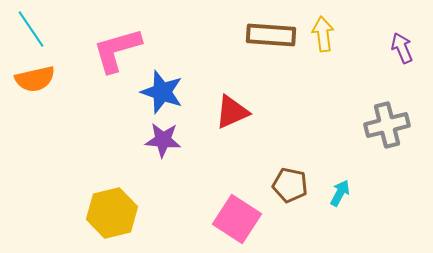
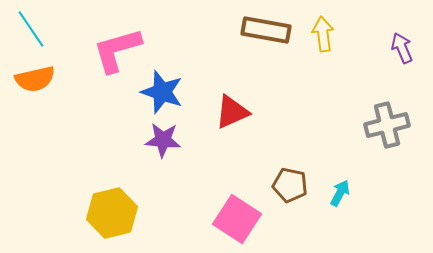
brown rectangle: moved 5 px left, 5 px up; rotated 6 degrees clockwise
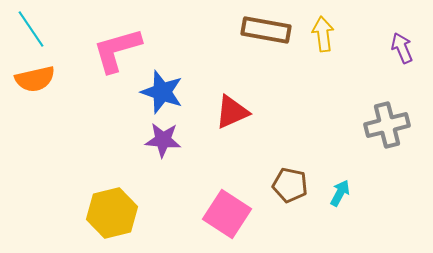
pink square: moved 10 px left, 5 px up
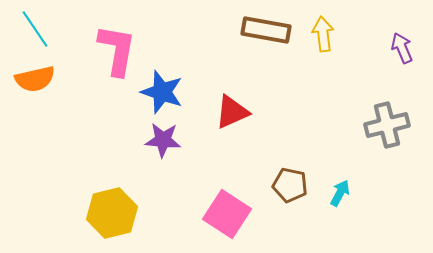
cyan line: moved 4 px right
pink L-shape: rotated 116 degrees clockwise
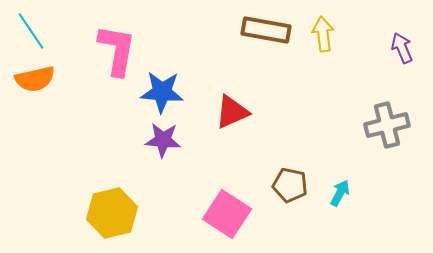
cyan line: moved 4 px left, 2 px down
blue star: rotated 15 degrees counterclockwise
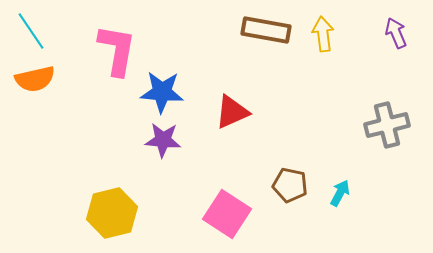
purple arrow: moved 6 px left, 15 px up
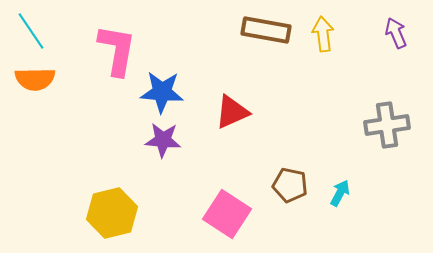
orange semicircle: rotated 12 degrees clockwise
gray cross: rotated 6 degrees clockwise
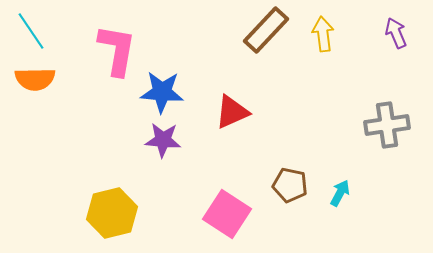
brown rectangle: rotated 57 degrees counterclockwise
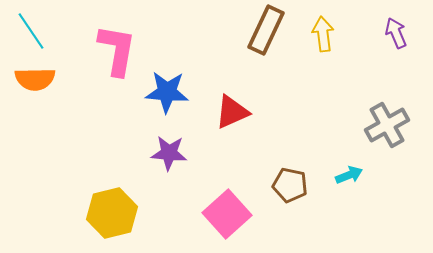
brown rectangle: rotated 18 degrees counterclockwise
blue star: moved 5 px right
gray cross: rotated 21 degrees counterclockwise
purple star: moved 6 px right, 13 px down
cyan arrow: moved 9 px right, 18 px up; rotated 40 degrees clockwise
pink square: rotated 15 degrees clockwise
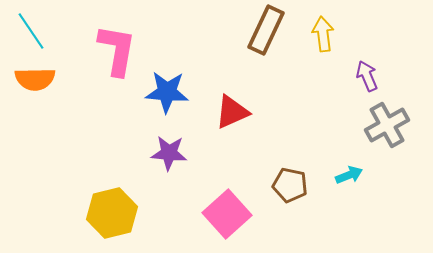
purple arrow: moved 29 px left, 43 px down
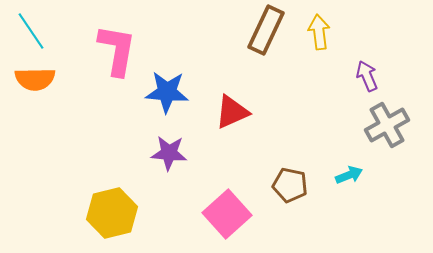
yellow arrow: moved 4 px left, 2 px up
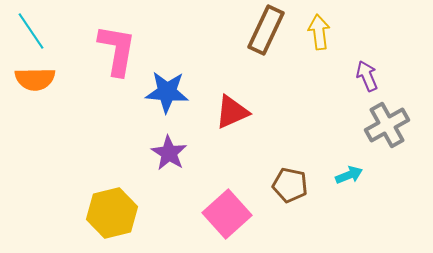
purple star: rotated 27 degrees clockwise
